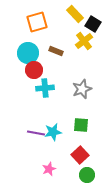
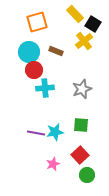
cyan circle: moved 1 px right, 1 px up
cyan star: moved 2 px right
pink star: moved 4 px right, 5 px up
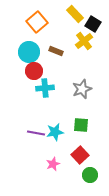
orange square: rotated 25 degrees counterclockwise
red circle: moved 1 px down
green circle: moved 3 px right
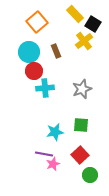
brown rectangle: rotated 48 degrees clockwise
purple line: moved 8 px right, 21 px down
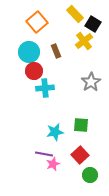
gray star: moved 9 px right, 7 px up; rotated 12 degrees counterclockwise
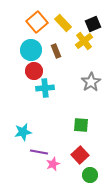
yellow rectangle: moved 12 px left, 9 px down
black square: rotated 35 degrees clockwise
cyan circle: moved 2 px right, 2 px up
cyan star: moved 32 px left
purple line: moved 5 px left, 2 px up
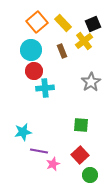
brown rectangle: moved 6 px right
purple line: moved 1 px up
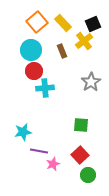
green circle: moved 2 px left
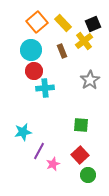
gray star: moved 1 px left, 2 px up
purple line: rotated 72 degrees counterclockwise
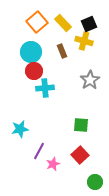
black square: moved 4 px left
yellow cross: rotated 36 degrees counterclockwise
cyan circle: moved 2 px down
cyan star: moved 3 px left, 3 px up
green circle: moved 7 px right, 7 px down
